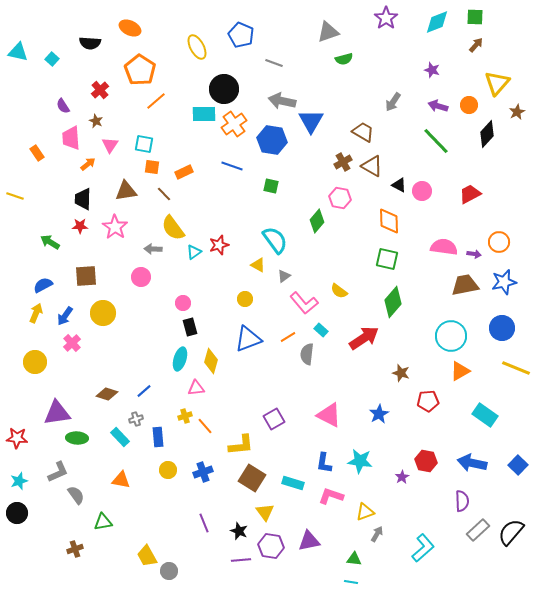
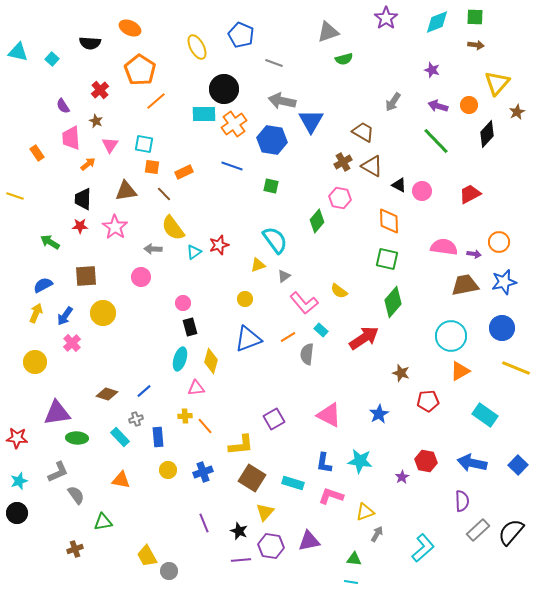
brown arrow at (476, 45): rotated 56 degrees clockwise
yellow triangle at (258, 265): rotated 49 degrees counterclockwise
yellow cross at (185, 416): rotated 16 degrees clockwise
yellow triangle at (265, 512): rotated 18 degrees clockwise
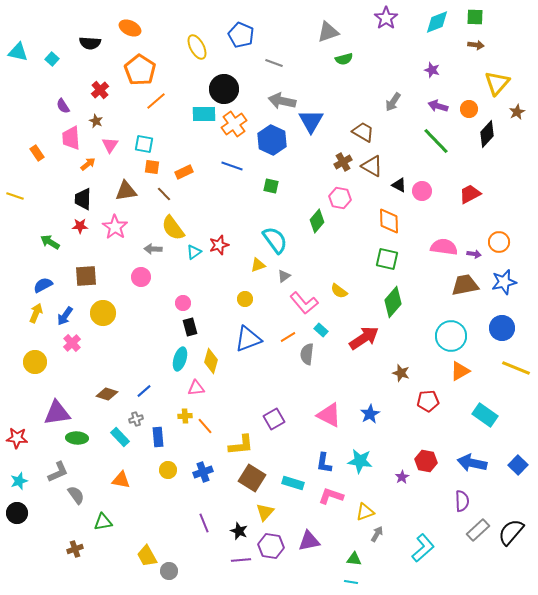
orange circle at (469, 105): moved 4 px down
blue hexagon at (272, 140): rotated 16 degrees clockwise
blue star at (379, 414): moved 9 px left
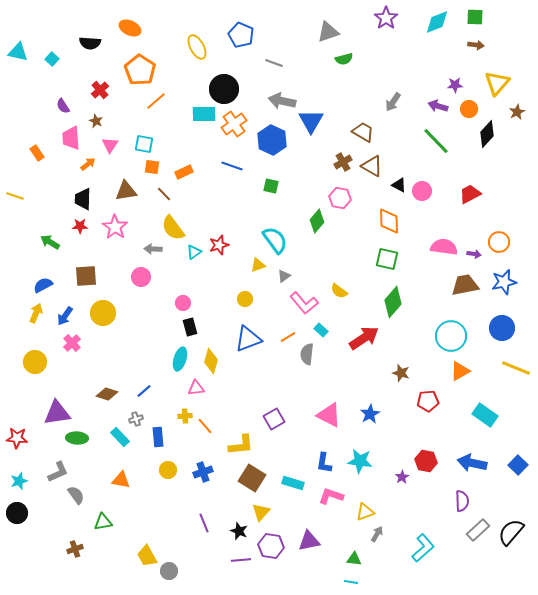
purple star at (432, 70): moved 23 px right, 15 px down; rotated 21 degrees counterclockwise
yellow triangle at (265, 512): moved 4 px left
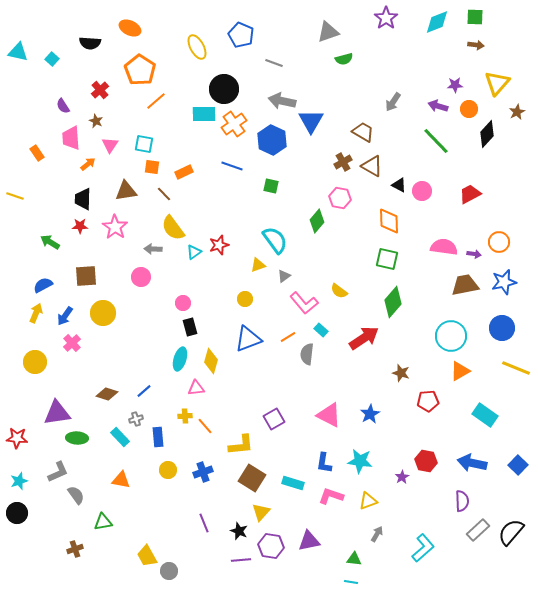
yellow triangle at (365, 512): moved 3 px right, 11 px up
